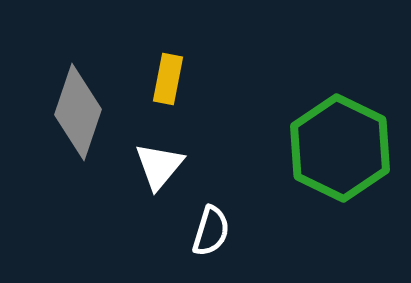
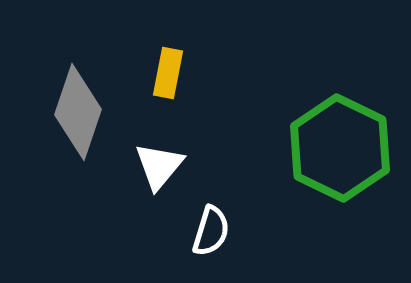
yellow rectangle: moved 6 px up
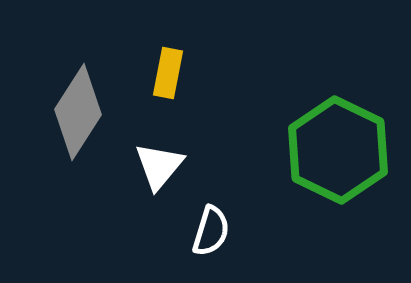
gray diamond: rotated 14 degrees clockwise
green hexagon: moved 2 px left, 2 px down
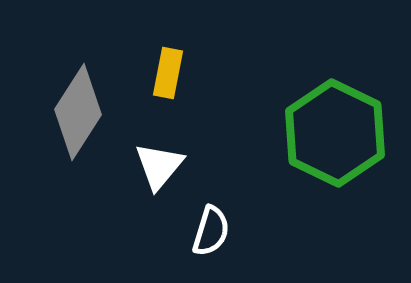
green hexagon: moved 3 px left, 17 px up
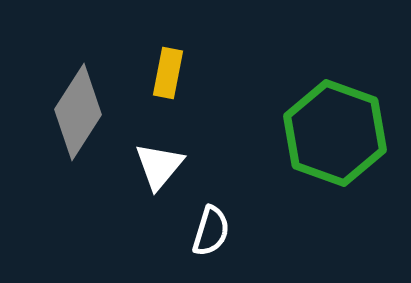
green hexagon: rotated 6 degrees counterclockwise
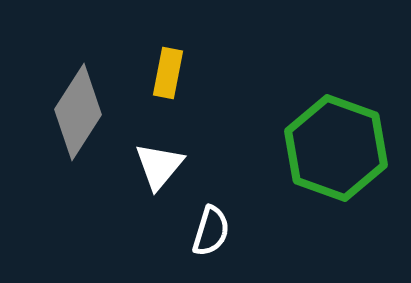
green hexagon: moved 1 px right, 15 px down
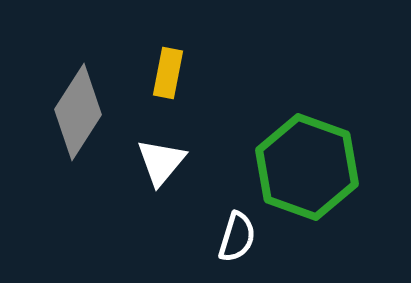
green hexagon: moved 29 px left, 19 px down
white triangle: moved 2 px right, 4 px up
white semicircle: moved 26 px right, 6 px down
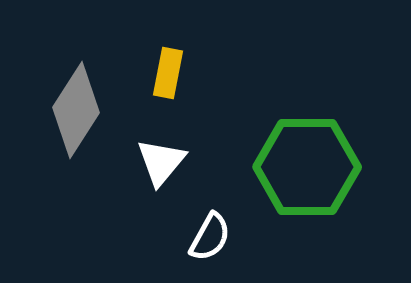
gray diamond: moved 2 px left, 2 px up
green hexagon: rotated 20 degrees counterclockwise
white semicircle: moved 27 px left; rotated 12 degrees clockwise
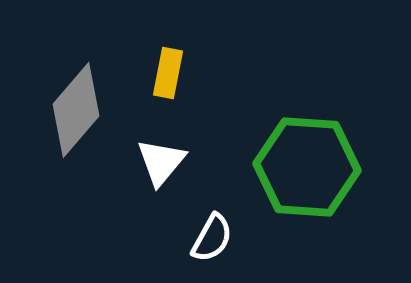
gray diamond: rotated 8 degrees clockwise
green hexagon: rotated 4 degrees clockwise
white semicircle: moved 2 px right, 1 px down
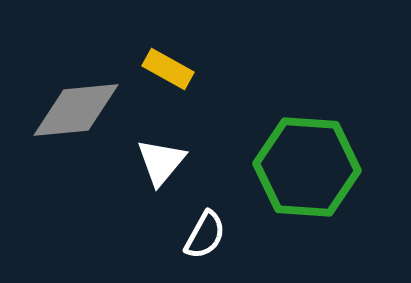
yellow rectangle: moved 4 px up; rotated 72 degrees counterclockwise
gray diamond: rotated 44 degrees clockwise
white semicircle: moved 7 px left, 3 px up
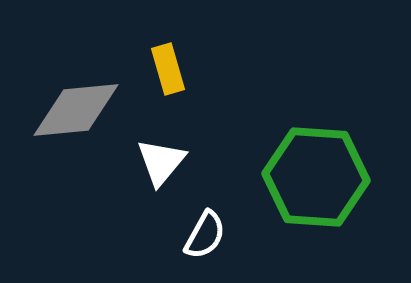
yellow rectangle: rotated 45 degrees clockwise
green hexagon: moved 9 px right, 10 px down
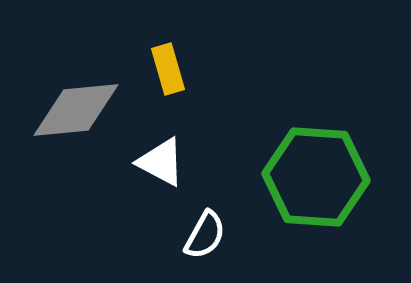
white triangle: rotated 42 degrees counterclockwise
